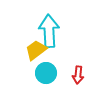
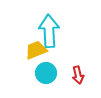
yellow trapezoid: rotated 15 degrees clockwise
red arrow: rotated 18 degrees counterclockwise
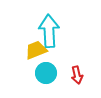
red arrow: moved 1 px left
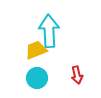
cyan circle: moved 9 px left, 5 px down
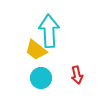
yellow trapezoid: rotated 120 degrees counterclockwise
cyan circle: moved 4 px right
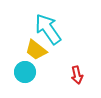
cyan arrow: moved 1 px left, 2 px up; rotated 32 degrees counterclockwise
cyan circle: moved 16 px left, 6 px up
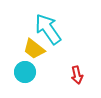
yellow trapezoid: moved 2 px left, 1 px up
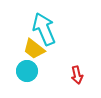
cyan arrow: moved 4 px left; rotated 12 degrees clockwise
cyan circle: moved 2 px right, 1 px up
